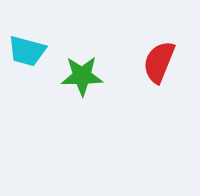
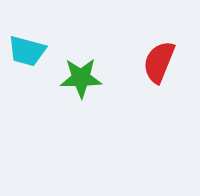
green star: moved 1 px left, 2 px down
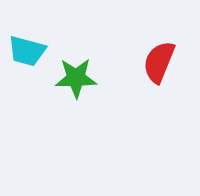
green star: moved 5 px left
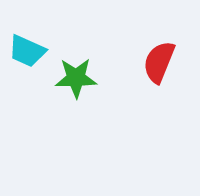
cyan trapezoid: rotated 9 degrees clockwise
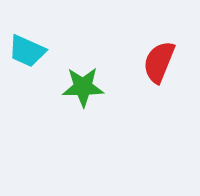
green star: moved 7 px right, 9 px down
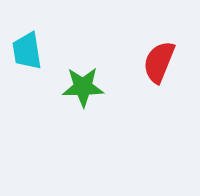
cyan trapezoid: rotated 57 degrees clockwise
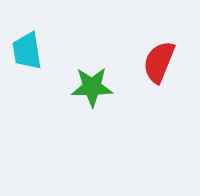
green star: moved 9 px right
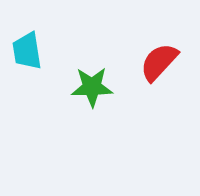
red semicircle: rotated 21 degrees clockwise
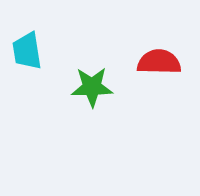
red semicircle: rotated 48 degrees clockwise
